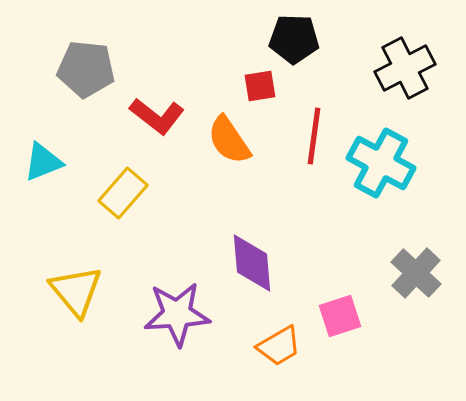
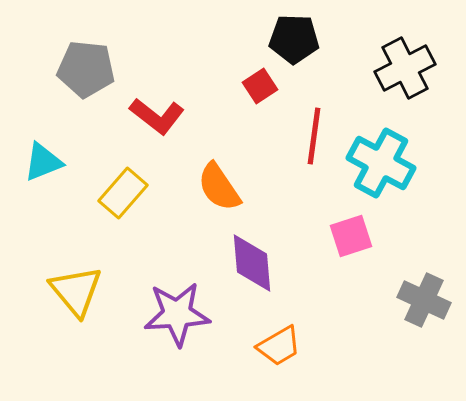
red square: rotated 24 degrees counterclockwise
orange semicircle: moved 10 px left, 47 px down
gray cross: moved 8 px right, 27 px down; rotated 18 degrees counterclockwise
pink square: moved 11 px right, 80 px up
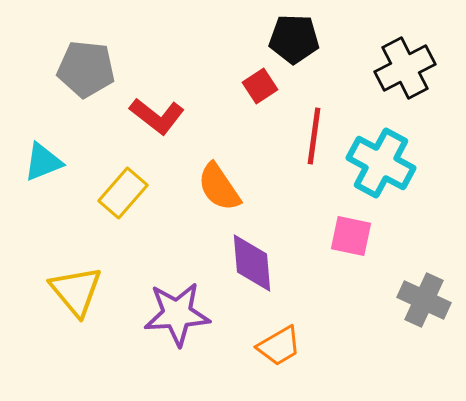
pink square: rotated 30 degrees clockwise
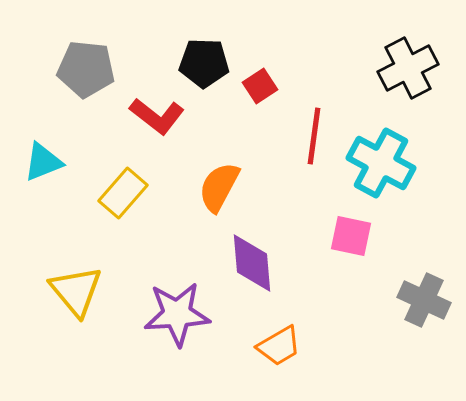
black pentagon: moved 90 px left, 24 px down
black cross: moved 3 px right
orange semicircle: rotated 62 degrees clockwise
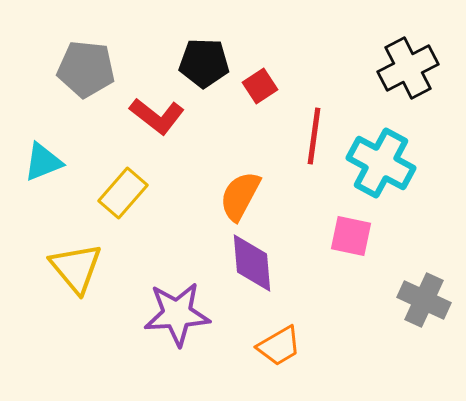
orange semicircle: moved 21 px right, 9 px down
yellow triangle: moved 23 px up
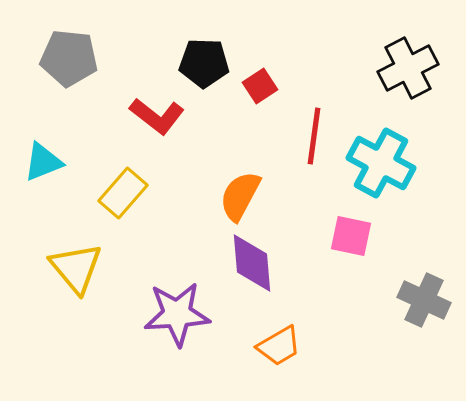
gray pentagon: moved 17 px left, 11 px up
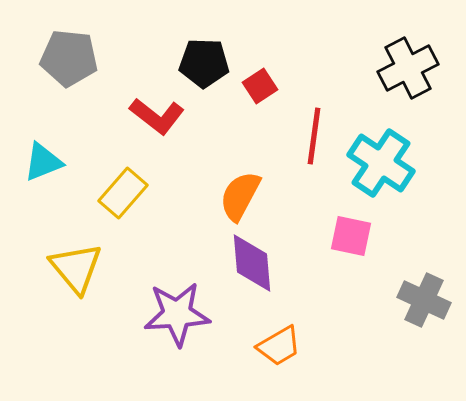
cyan cross: rotated 6 degrees clockwise
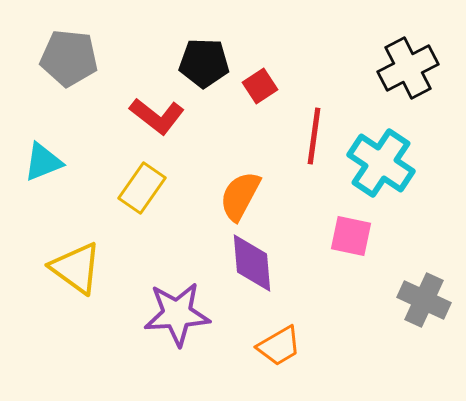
yellow rectangle: moved 19 px right, 5 px up; rotated 6 degrees counterclockwise
yellow triangle: rotated 14 degrees counterclockwise
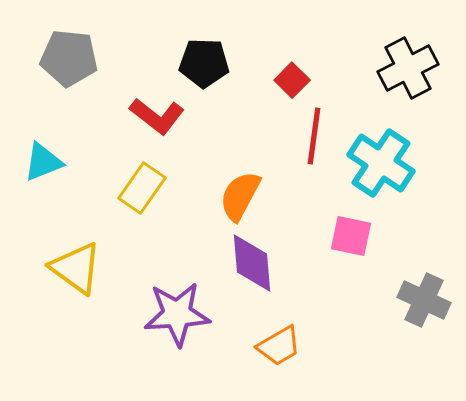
red square: moved 32 px right, 6 px up; rotated 12 degrees counterclockwise
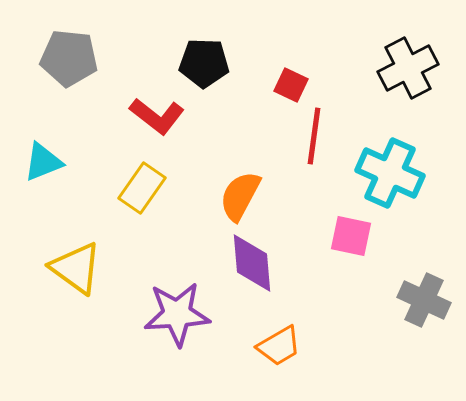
red square: moved 1 px left, 5 px down; rotated 20 degrees counterclockwise
cyan cross: moved 9 px right, 10 px down; rotated 10 degrees counterclockwise
